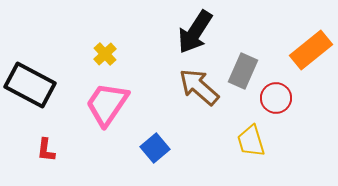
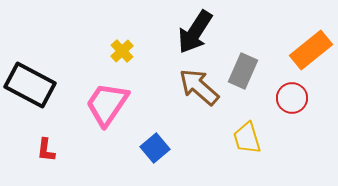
yellow cross: moved 17 px right, 3 px up
red circle: moved 16 px right
yellow trapezoid: moved 4 px left, 3 px up
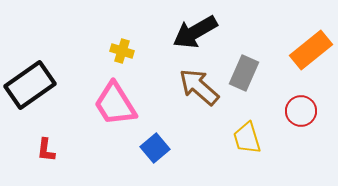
black arrow: rotated 27 degrees clockwise
yellow cross: rotated 30 degrees counterclockwise
gray rectangle: moved 1 px right, 2 px down
black rectangle: rotated 63 degrees counterclockwise
red circle: moved 9 px right, 13 px down
pink trapezoid: moved 8 px right; rotated 66 degrees counterclockwise
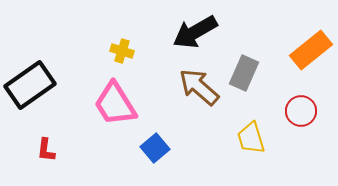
yellow trapezoid: moved 4 px right
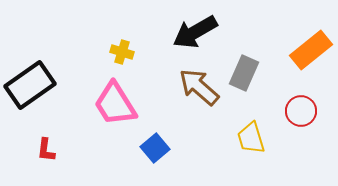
yellow cross: moved 1 px down
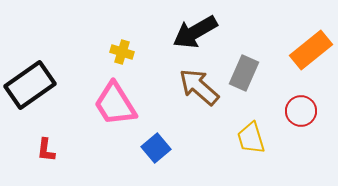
blue square: moved 1 px right
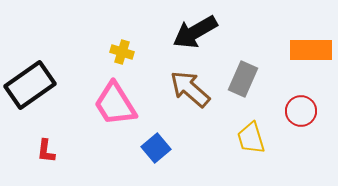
orange rectangle: rotated 39 degrees clockwise
gray rectangle: moved 1 px left, 6 px down
brown arrow: moved 9 px left, 2 px down
red L-shape: moved 1 px down
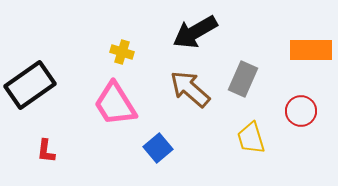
blue square: moved 2 px right
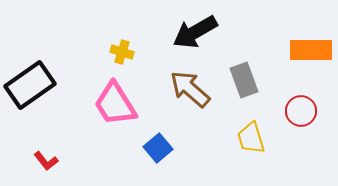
gray rectangle: moved 1 px right, 1 px down; rotated 44 degrees counterclockwise
red L-shape: moved 10 px down; rotated 45 degrees counterclockwise
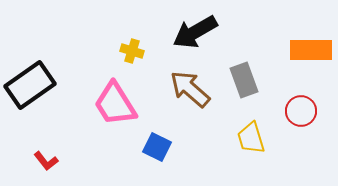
yellow cross: moved 10 px right, 1 px up
blue square: moved 1 px left, 1 px up; rotated 24 degrees counterclockwise
